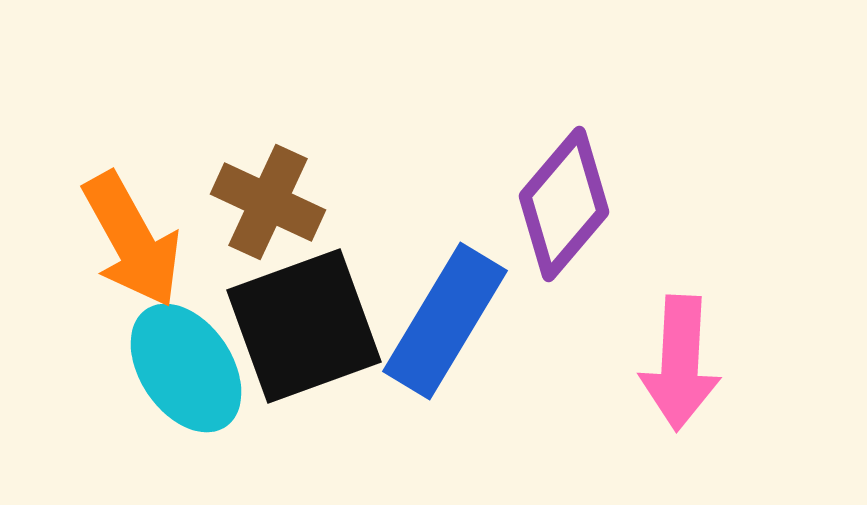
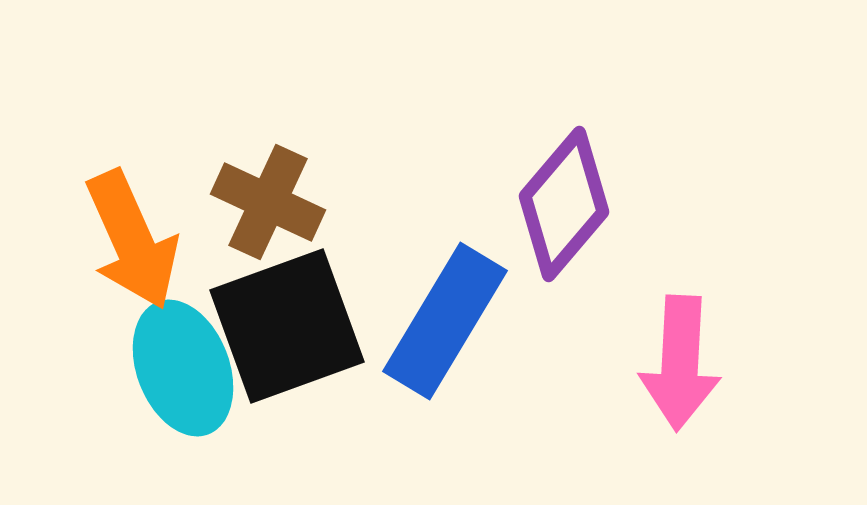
orange arrow: rotated 5 degrees clockwise
black square: moved 17 px left
cyan ellipse: moved 3 px left; rotated 13 degrees clockwise
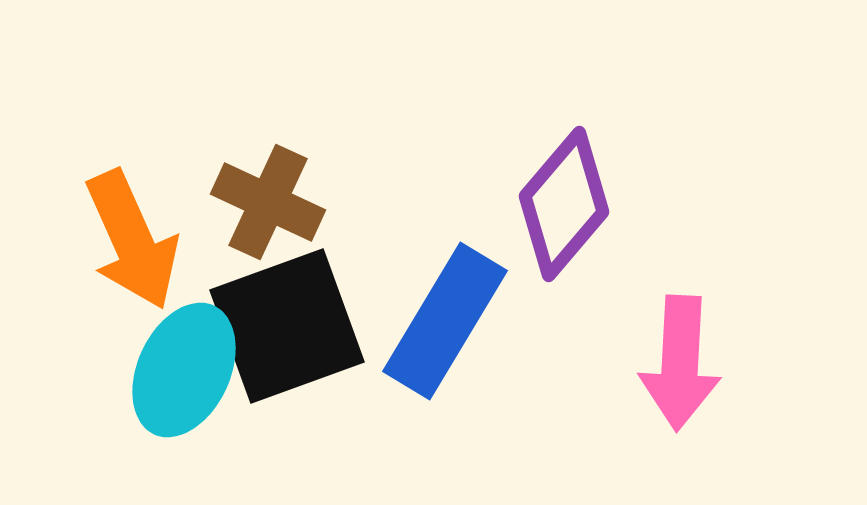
cyan ellipse: moved 1 px right, 2 px down; rotated 46 degrees clockwise
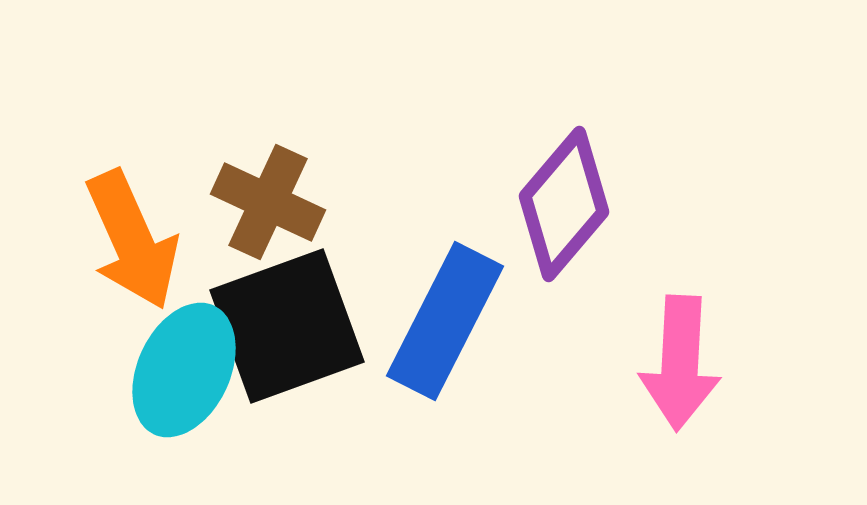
blue rectangle: rotated 4 degrees counterclockwise
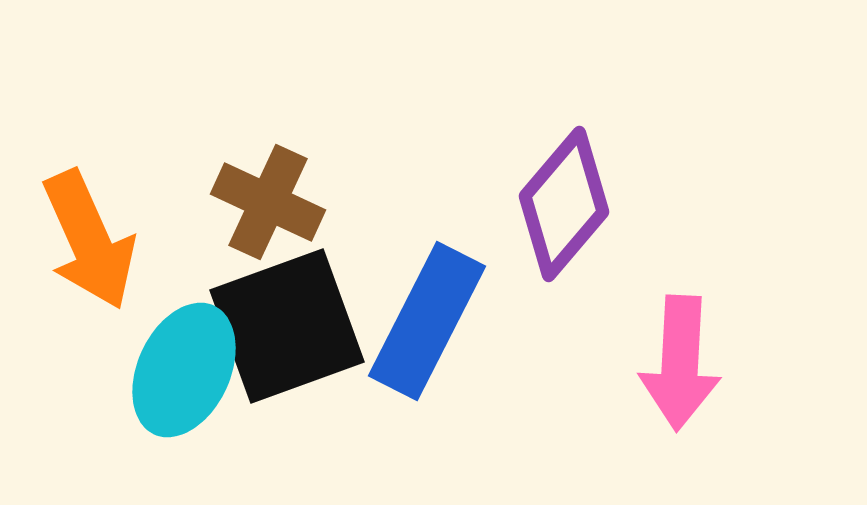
orange arrow: moved 43 px left
blue rectangle: moved 18 px left
